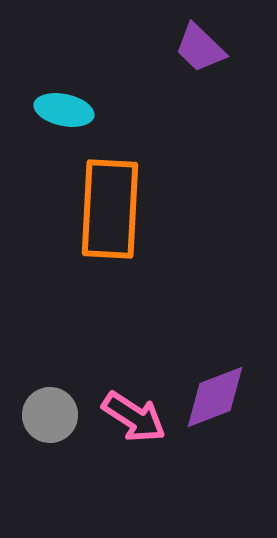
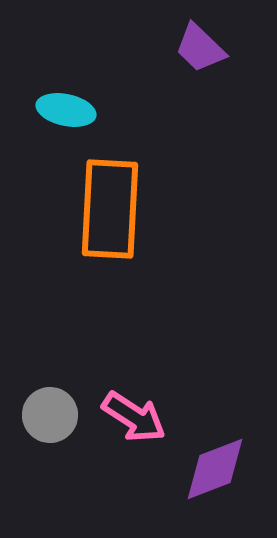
cyan ellipse: moved 2 px right
purple diamond: moved 72 px down
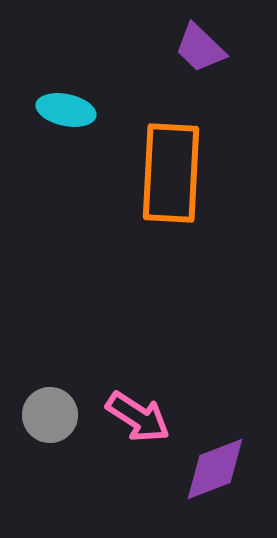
orange rectangle: moved 61 px right, 36 px up
pink arrow: moved 4 px right
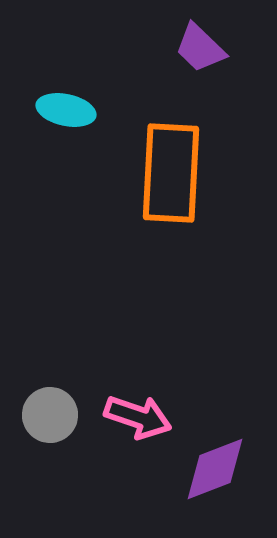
pink arrow: rotated 14 degrees counterclockwise
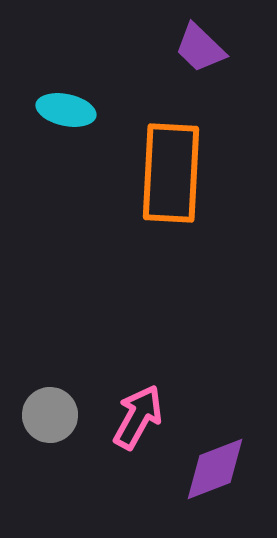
pink arrow: rotated 80 degrees counterclockwise
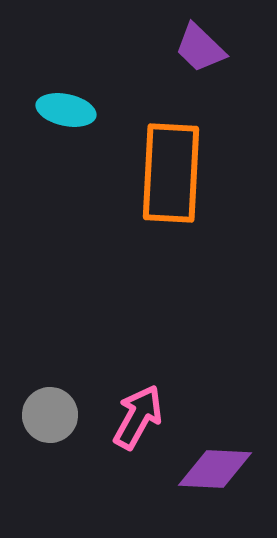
purple diamond: rotated 24 degrees clockwise
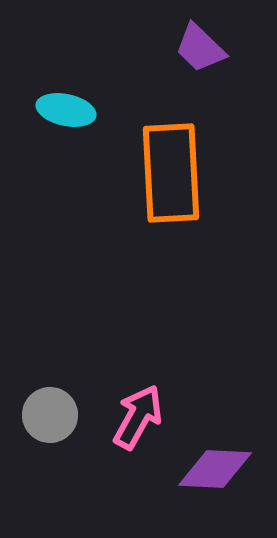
orange rectangle: rotated 6 degrees counterclockwise
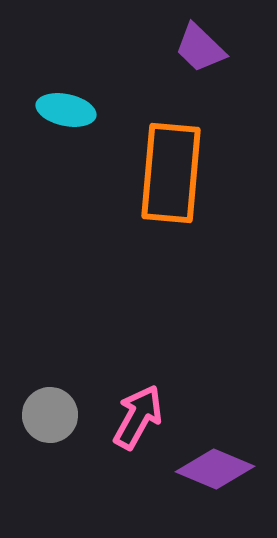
orange rectangle: rotated 8 degrees clockwise
purple diamond: rotated 20 degrees clockwise
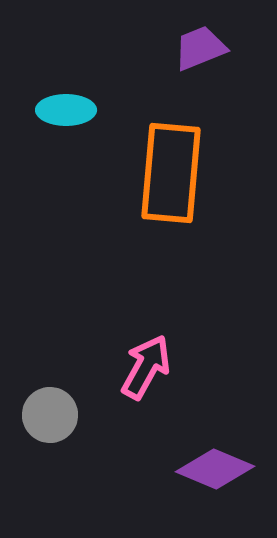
purple trapezoid: rotated 114 degrees clockwise
cyan ellipse: rotated 12 degrees counterclockwise
pink arrow: moved 8 px right, 50 px up
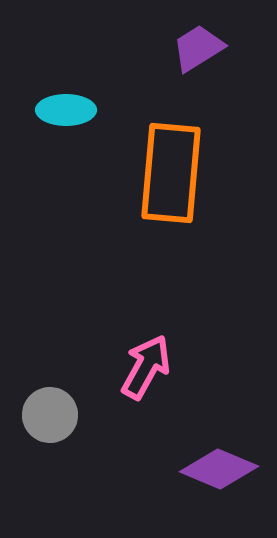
purple trapezoid: moved 2 px left; rotated 10 degrees counterclockwise
purple diamond: moved 4 px right
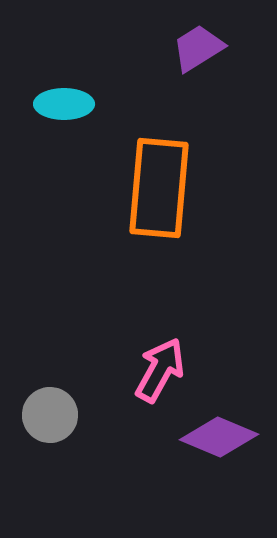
cyan ellipse: moved 2 px left, 6 px up
orange rectangle: moved 12 px left, 15 px down
pink arrow: moved 14 px right, 3 px down
purple diamond: moved 32 px up
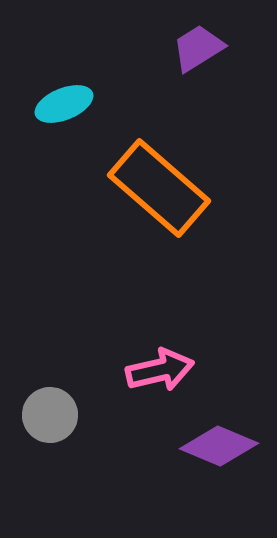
cyan ellipse: rotated 22 degrees counterclockwise
orange rectangle: rotated 54 degrees counterclockwise
pink arrow: rotated 48 degrees clockwise
purple diamond: moved 9 px down
